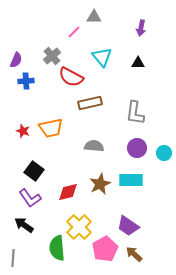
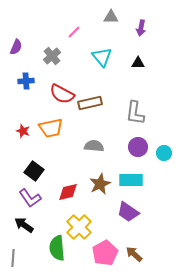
gray triangle: moved 17 px right
purple semicircle: moved 13 px up
red semicircle: moved 9 px left, 17 px down
purple circle: moved 1 px right, 1 px up
purple trapezoid: moved 14 px up
pink pentagon: moved 4 px down
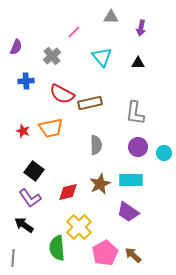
gray semicircle: moved 2 px right, 1 px up; rotated 84 degrees clockwise
brown arrow: moved 1 px left, 1 px down
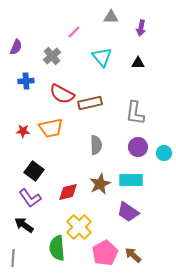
red star: rotated 16 degrees counterclockwise
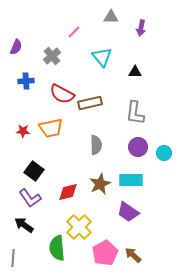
black triangle: moved 3 px left, 9 px down
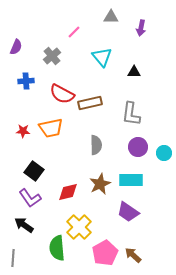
black triangle: moved 1 px left
gray L-shape: moved 4 px left, 1 px down
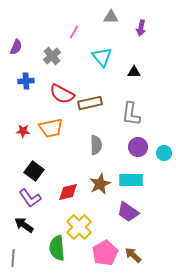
pink line: rotated 16 degrees counterclockwise
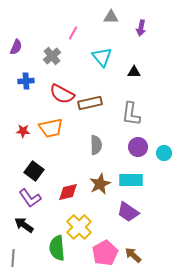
pink line: moved 1 px left, 1 px down
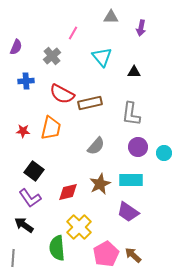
orange trapezoid: rotated 65 degrees counterclockwise
gray semicircle: moved 1 px down; rotated 42 degrees clockwise
pink pentagon: moved 1 px right, 1 px down
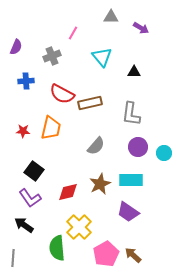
purple arrow: rotated 70 degrees counterclockwise
gray cross: rotated 18 degrees clockwise
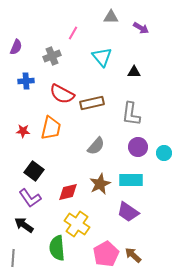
brown rectangle: moved 2 px right
yellow cross: moved 2 px left, 3 px up; rotated 10 degrees counterclockwise
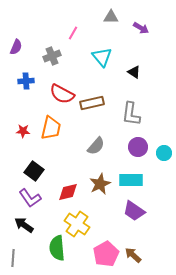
black triangle: rotated 32 degrees clockwise
purple trapezoid: moved 6 px right, 1 px up
